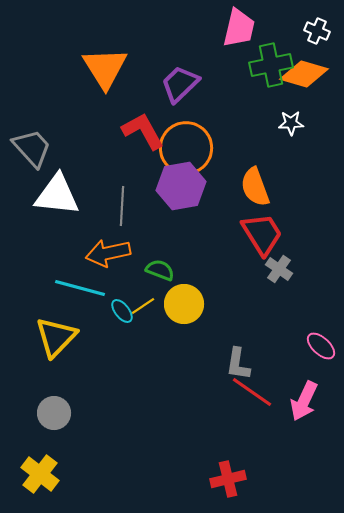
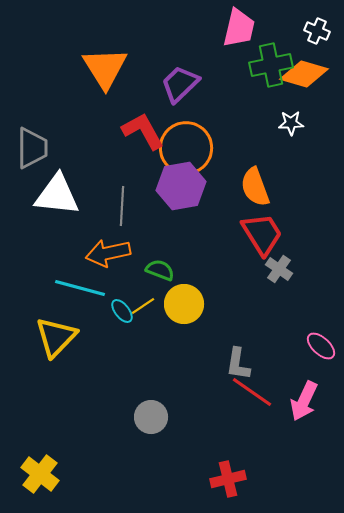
gray trapezoid: rotated 42 degrees clockwise
gray circle: moved 97 px right, 4 px down
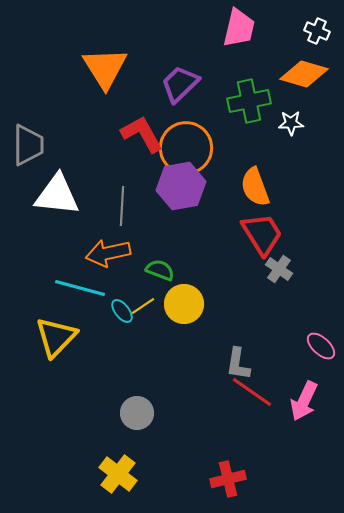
green cross: moved 22 px left, 36 px down
red L-shape: moved 1 px left, 3 px down
gray trapezoid: moved 4 px left, 3 px up
gray circle: moved 14 px left, 4 px up
yellow cross: moved 78 px right
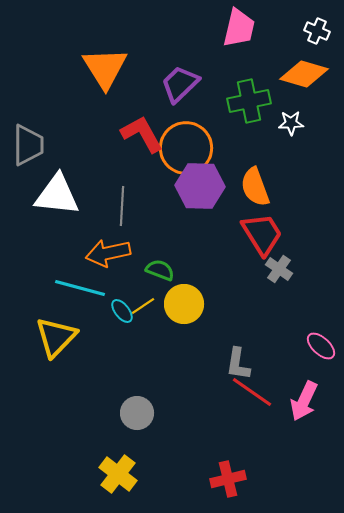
purple hexagon: moved 19 px right; rotated 12 degrees clockwise
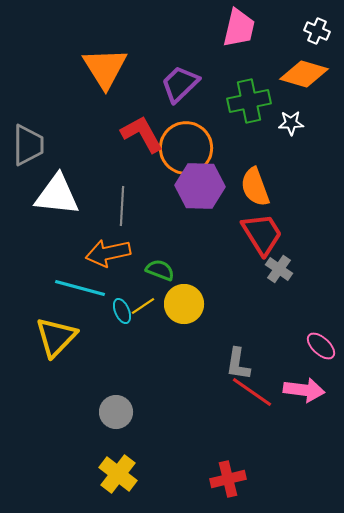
cyan ellipse: rotated 15 degrees clockwise
pink arrow: moved 11 px up; rotated 108 degrees counterclockwise
gray circle: moved 21 px left, 1 px up
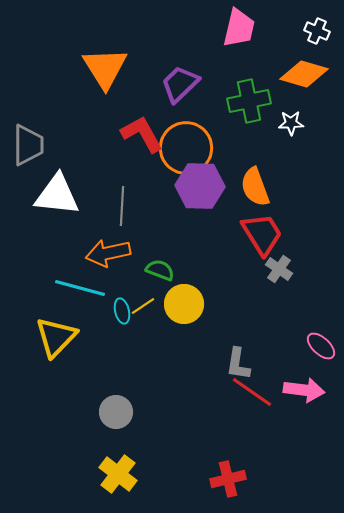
cyan ellipse: rotated 10 degrees clockwise
